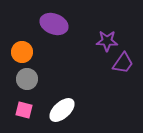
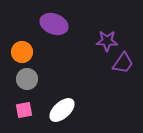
pink square: rotated 24 degrees counterclockwise
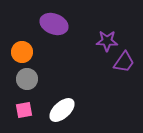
purple trapezoid: moved 1 px right, 1 px up
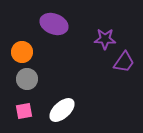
purple star: moved 2 px left, 2 px up
pink square: moved 1 px down
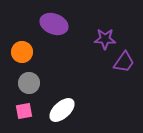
gray circle: moved 2 px right, 4 px down
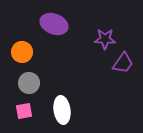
purple trapezoid: moved 1 px left, 1 px down
white ellipse: rotated 56 degrees counterclockwise
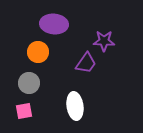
purple ellipse: rotated 16 degrees counterclockwise
purple star: moved 1 px left, 2 px down
orange circle: moved 16 px right
purple trapezoid: moved 37 px left
white ellipse: moved 13 px right, 4 px up
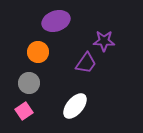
purple ellipse: moved 2 px right, 3 px up; rotated 24 degrees counterclockwise
white ellipse: rotated 48 degrees clockwise
pink square: rotated 24 degrees counterclockwise
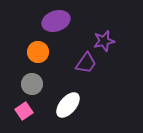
purple star: rotated 15 degrees counterclockwise
gray circle: moved 3 px right, 1 px down
white ellipse: moved 7 px left, 1 px up
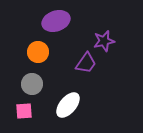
pink square: rotated 30 degrees clockwise
